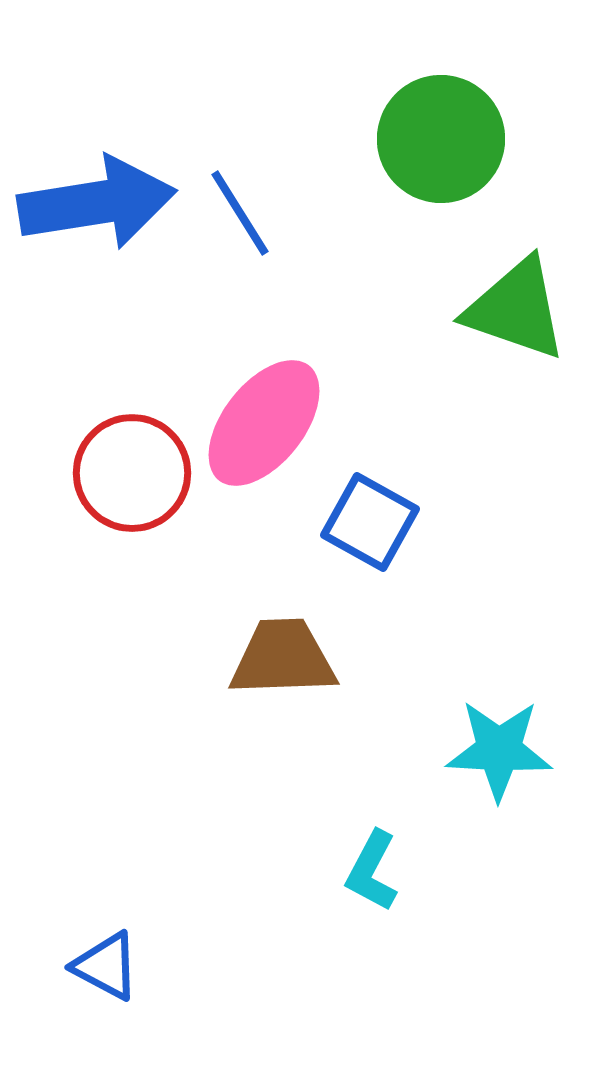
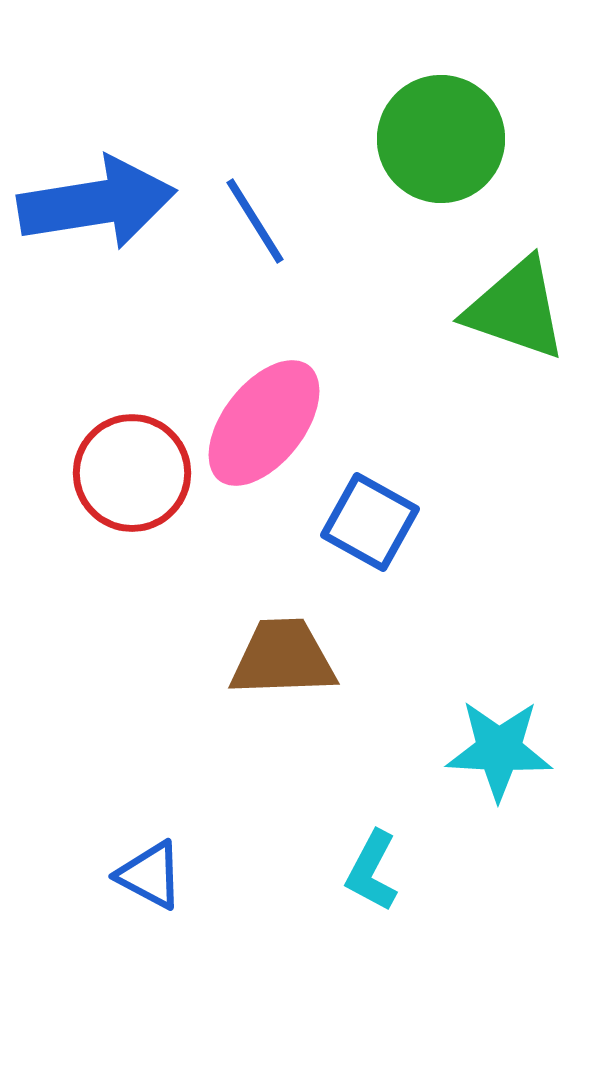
blue line: moved 15 px right, 8 px down
blue triangle: moved 44 px right, 91 px up
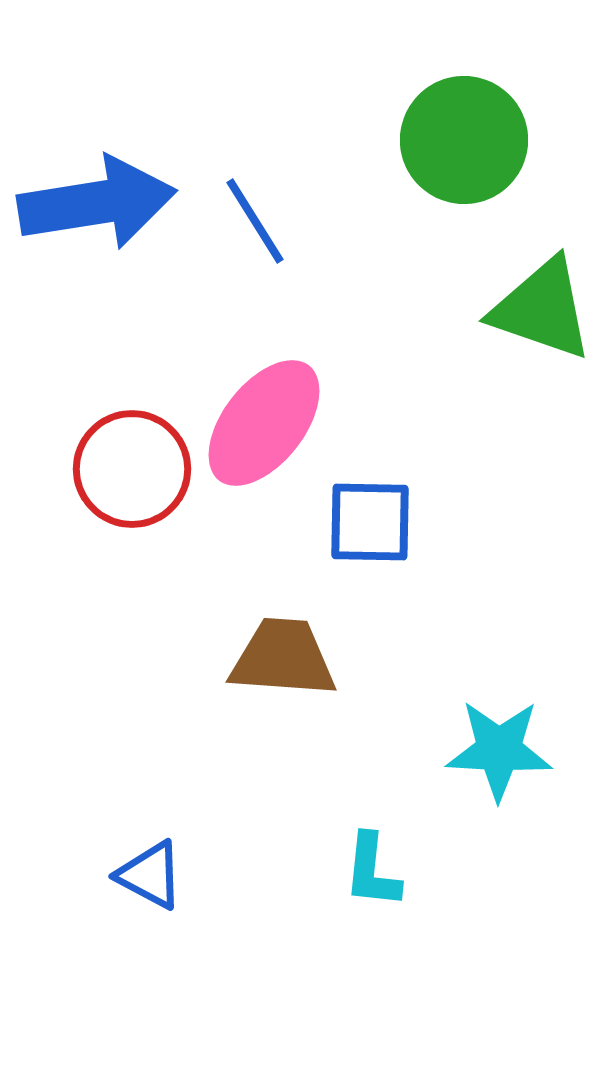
green circle: moved 23 px right, 1 px down
green triangle: moved 26 px right
red circle: moved 4 px up
blue square: rotated 28 degrees counterclockwise
brown trapezoid: rotated 6 degrees clockwise
cyan L-shape: rotated 22 degrees counterclockwise
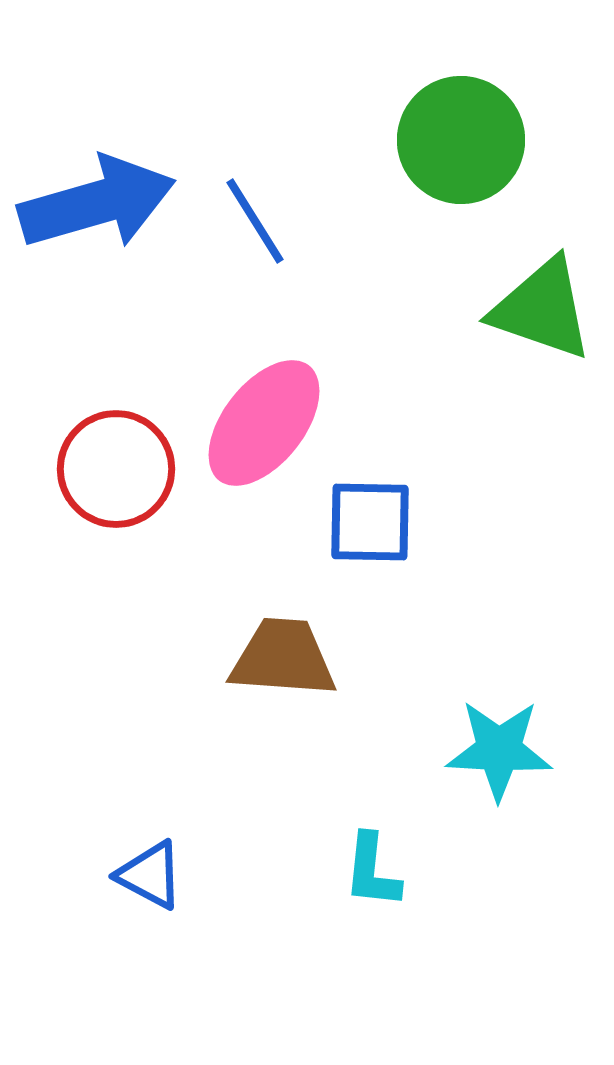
green circle: moved 3 px left
blue arrow: rotated 7 degrees counterclockwise
red circle: moved 16 px left
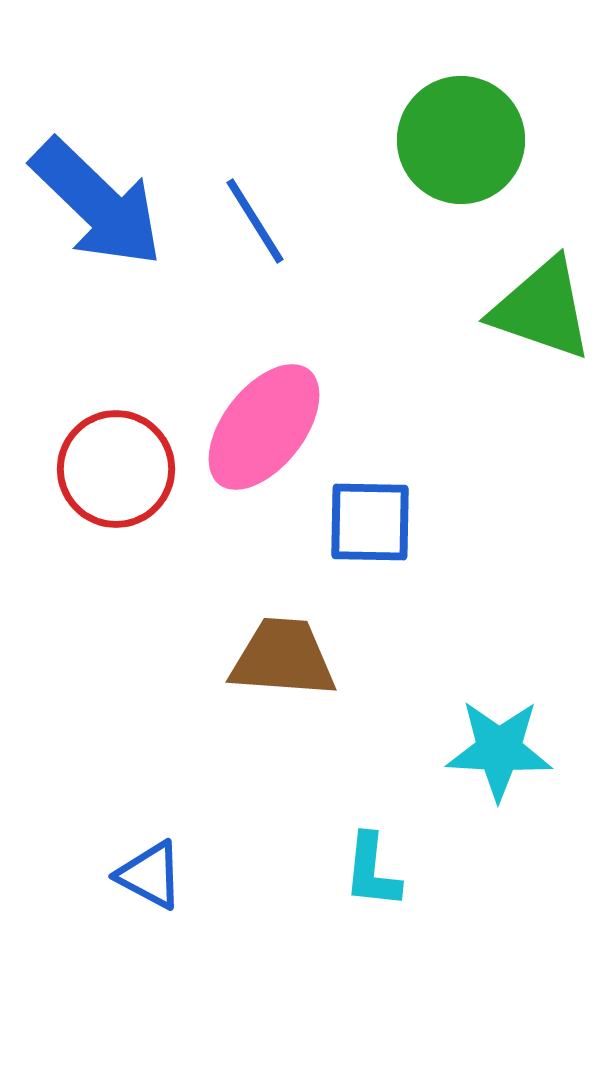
blue arrow: rotated 60 degrees clockwise
pink ellipse: moved 4 px down
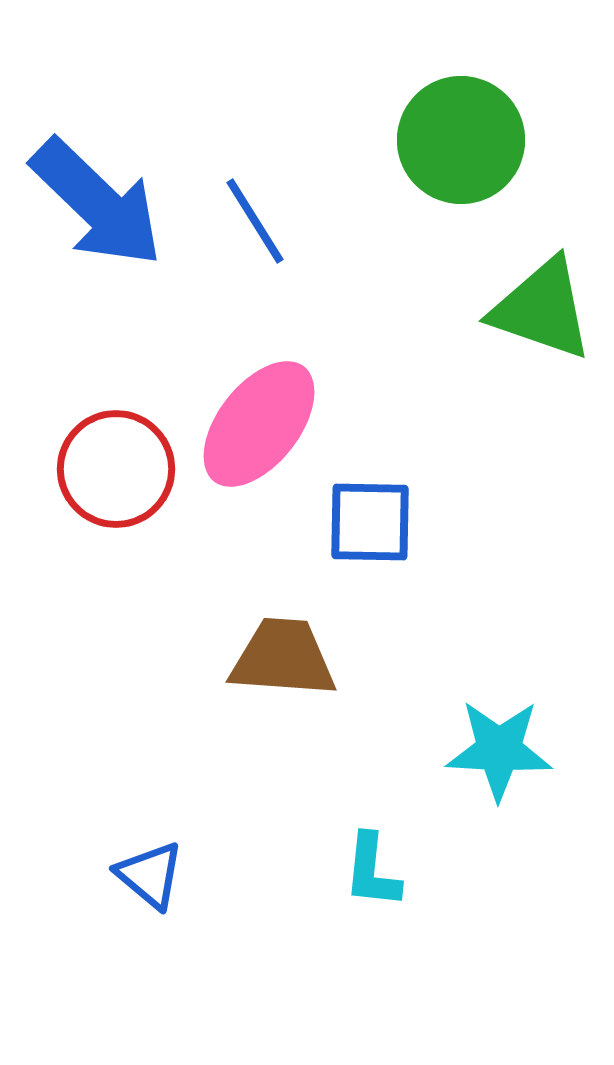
pink ellipse: moved 5 px left, 3 px up
blue triangle: rotated 12 degrees clockwise
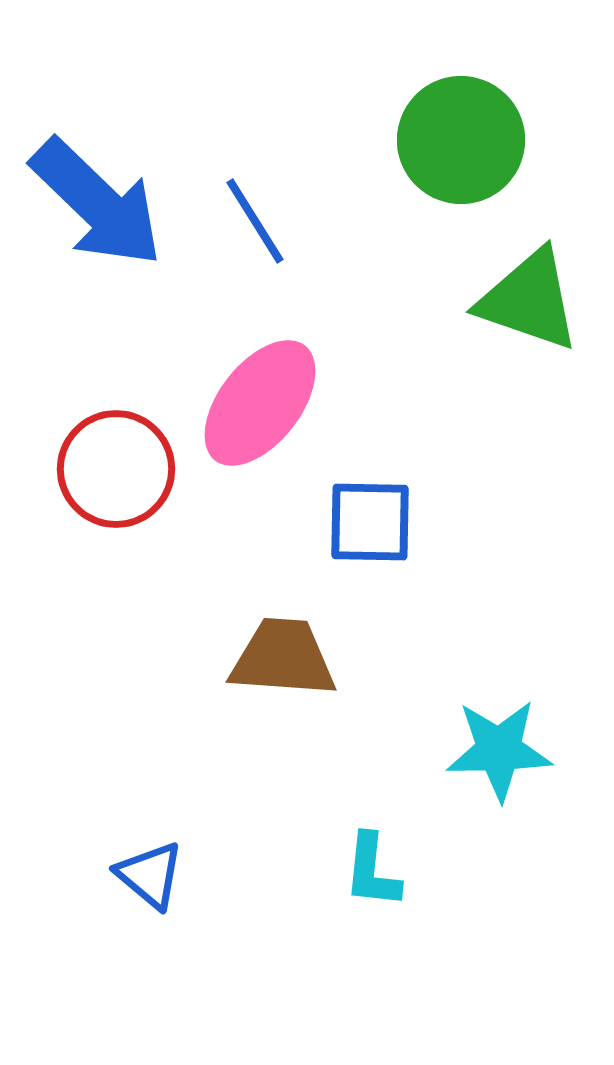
green triangle: moved 13 px left, 9 px up
pink ellipse: moved 1 px right, 21 px up
cyan star: rotated 4 degrees counterclockwise
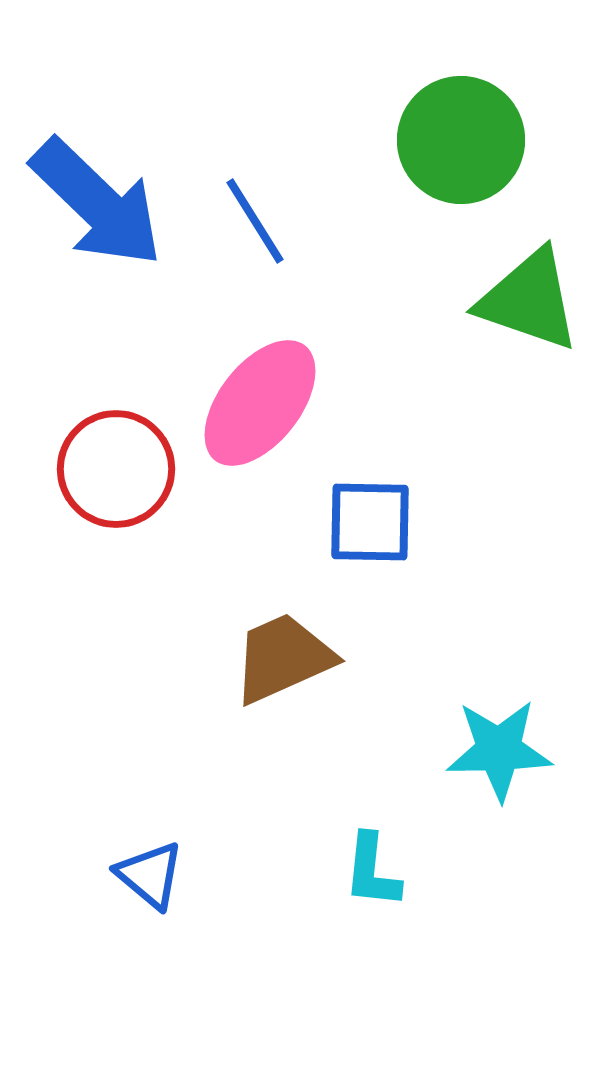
brown trapezoid: rotated 28 degrees counterclockwise
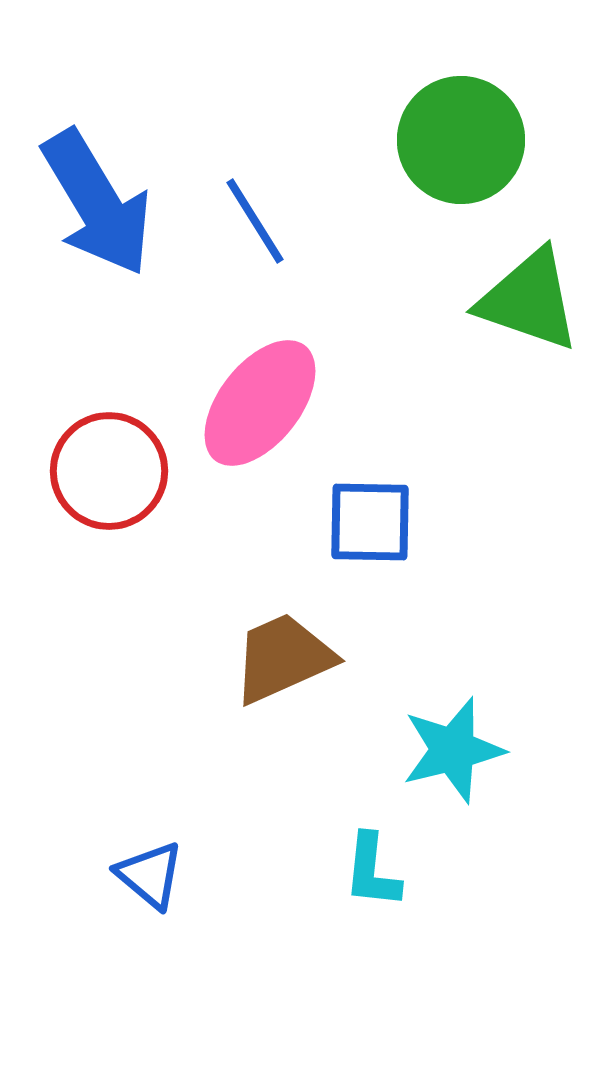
blue arrow: rotated 15 degrees clockwise
red circle: moved 7 px left, 2 px down
cyan star: moved 46 px left; rotated 13 degrees counterclockwise
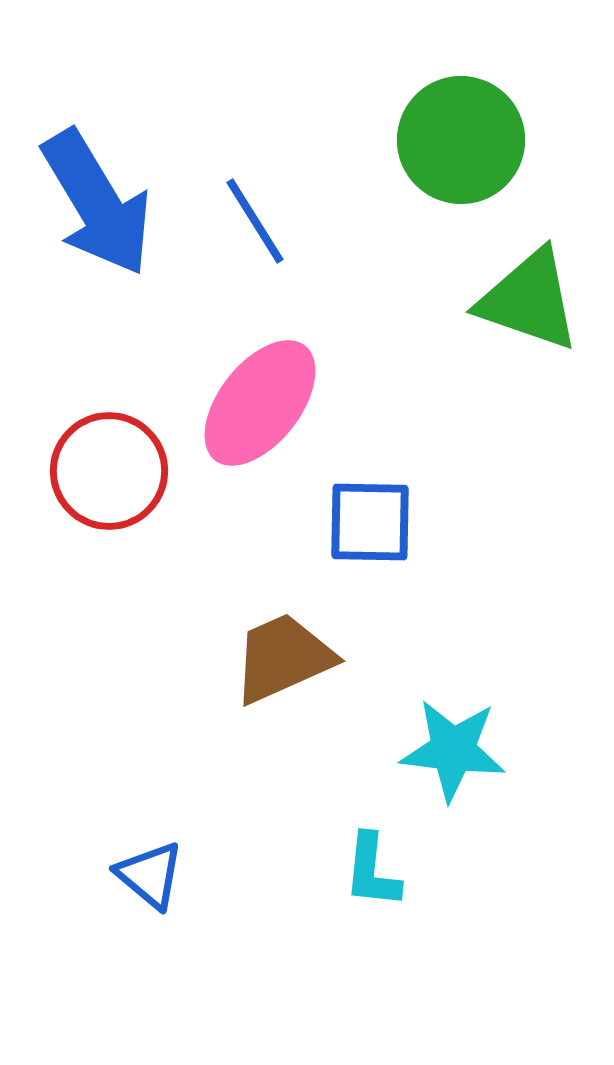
cyan star: rotated 21 degrees clockwise
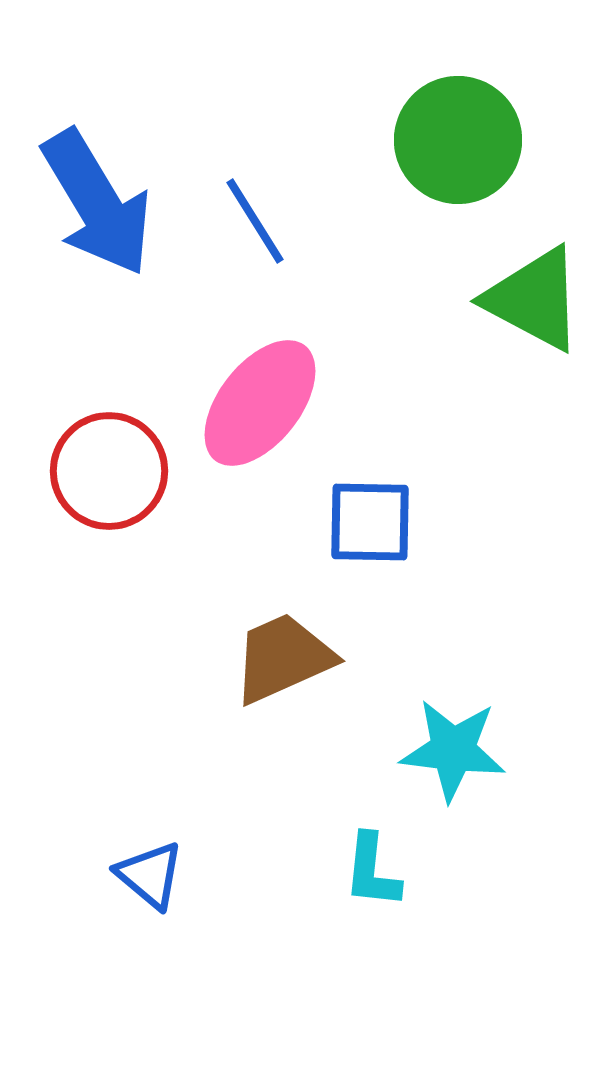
green circle: moved 3 px left
green triangle: moved 5 px right, 1 px up; rotated 9 degrees clockwise
